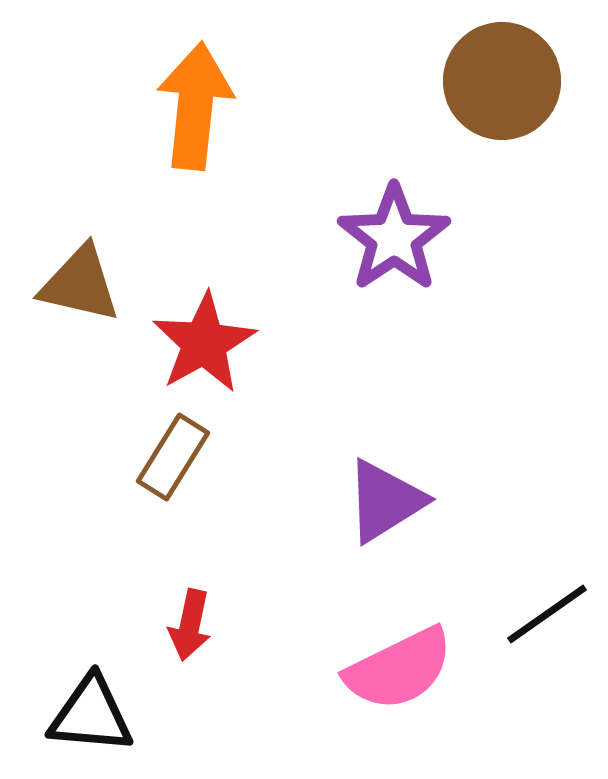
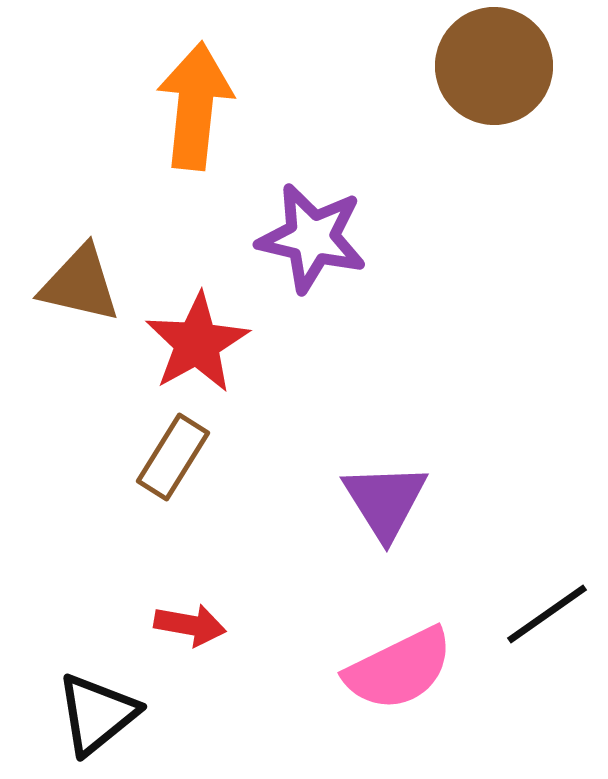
brown circle: moved 8 px left, 15 px up
purple star: moved 82 px left; rotated 25 degrees counterclockwise
red star: moved 7 px left
purple triangle: rotated 30 degrees counterclockwise
red arrow: rotated 92 degrees counterclockwise
black triangle: moved 6 px right, 1 px up; rotated 44 degrees counterclockwise
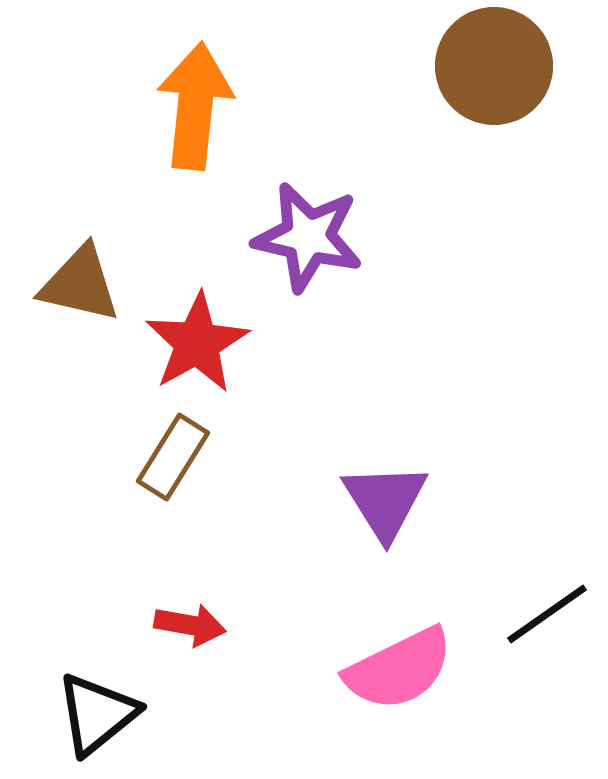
purple star: moved 4 px left, 1 px up
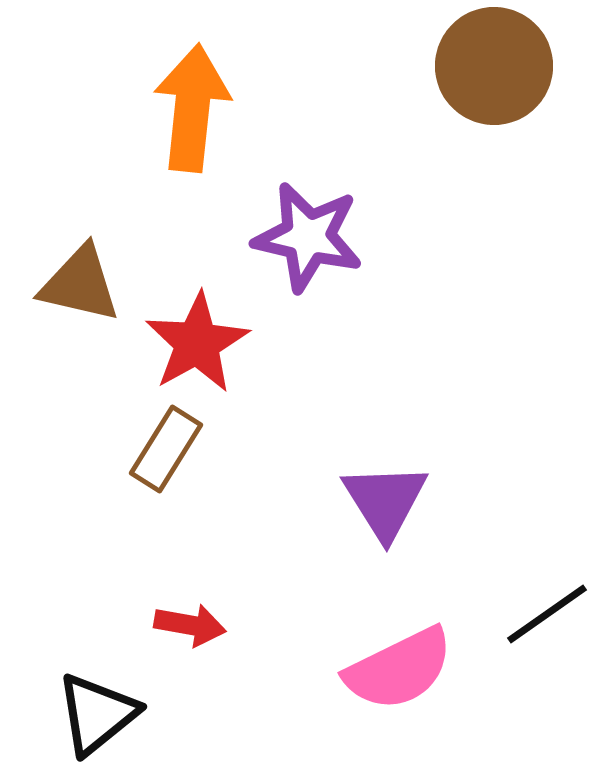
orange arrow: moved 3 px left, 2 px down
brown rectangle: moved 7 px left, 8 px up
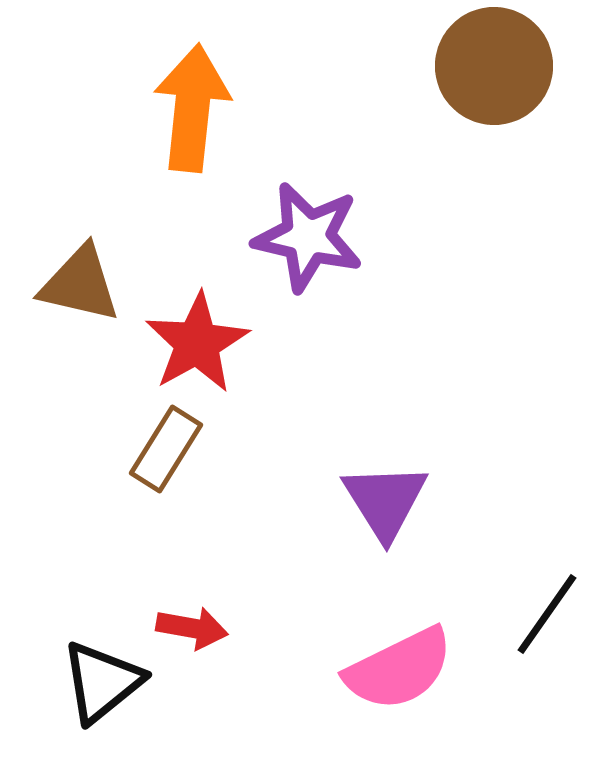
black line: rotated 20 degrees counterclockwise
red arrow: moved 2 px right, 3 px down
black triangle: moved 5 px right, 32 px up
